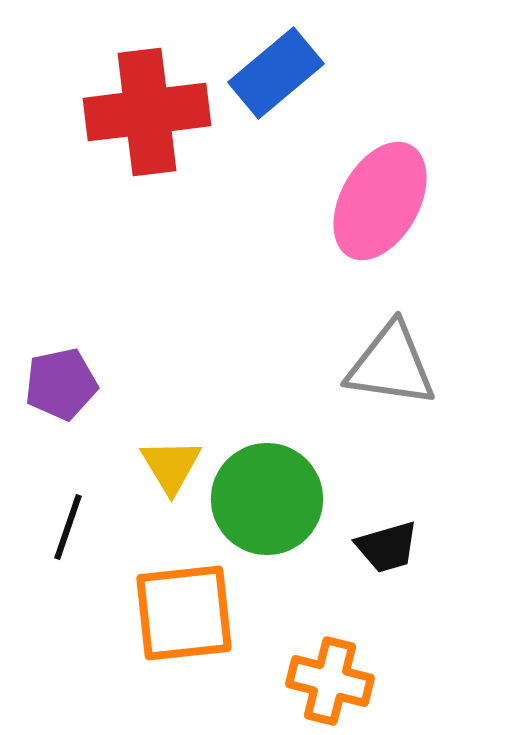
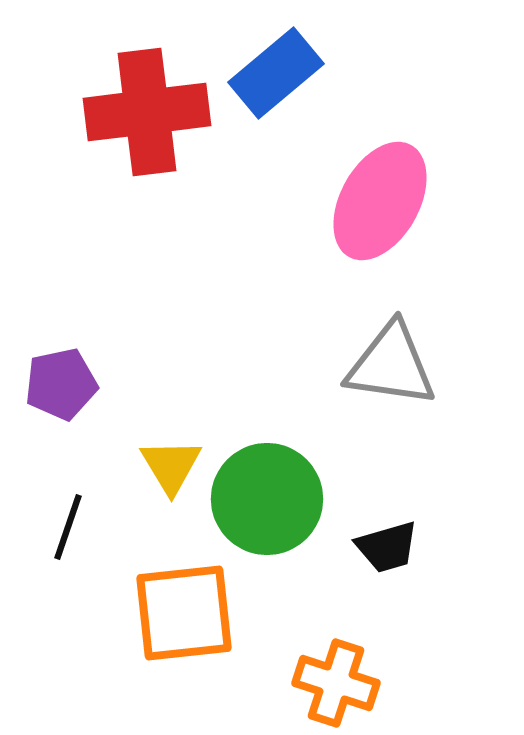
orange cross: moved 6 px right, 2 px down; rotated 4 degrees clockwise
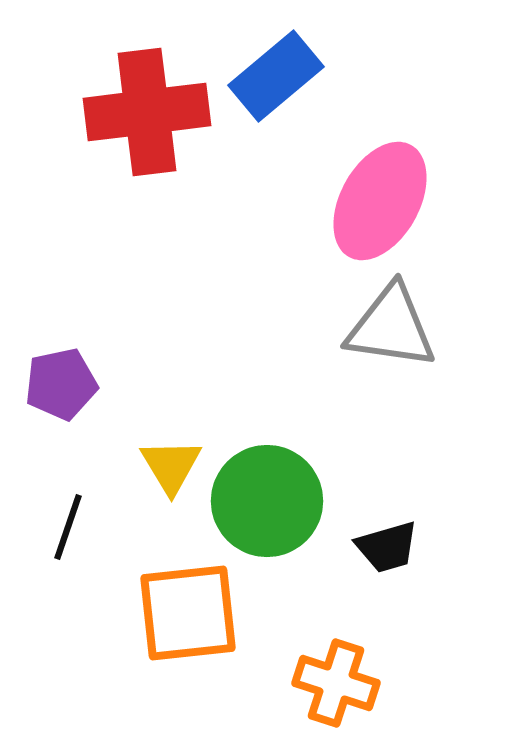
blue rectangle: moved 3 px down
gray triangle: moved 38 px up
green circle: moved 2 px down
orange square: moved 4 px right
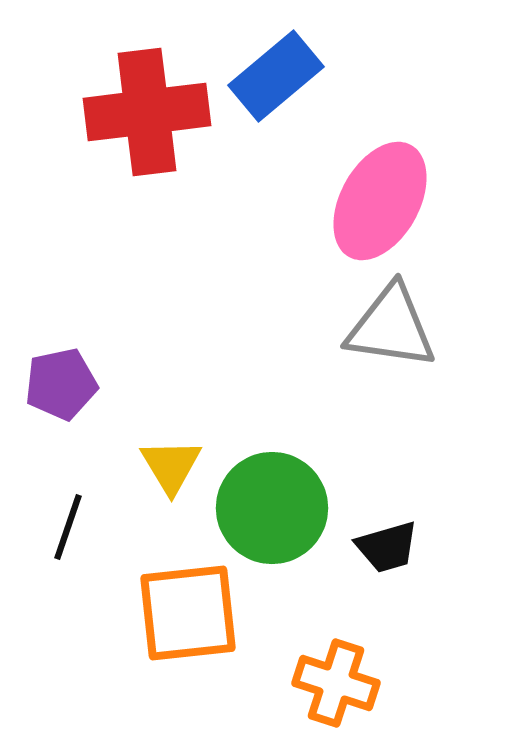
green circle: moved 5 px right, 7 px down
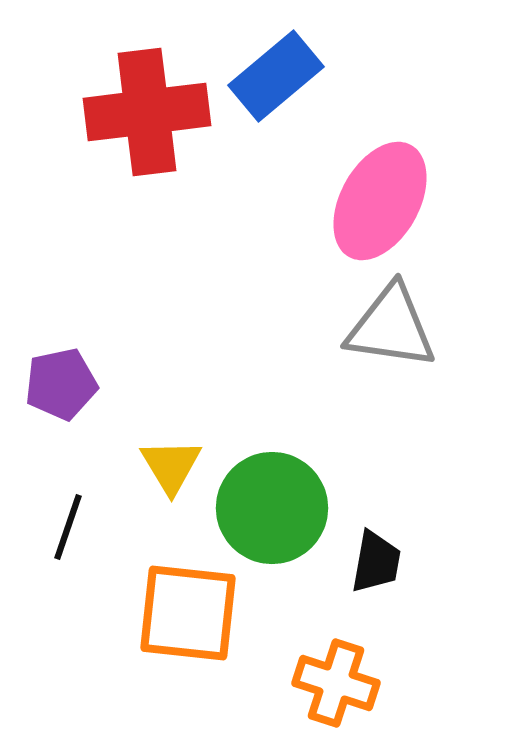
black trapezoid: moved 11 px left, 15 px down; rotated 64 degrees counterclockwise
orange square: rotated 12 degrees clockwise
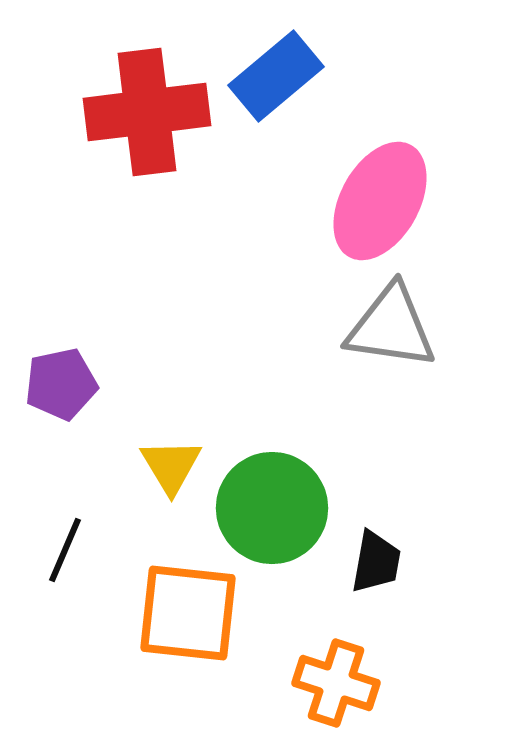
black line: moved 3 px left, 23 px down; rotated 4 degrees clockwise
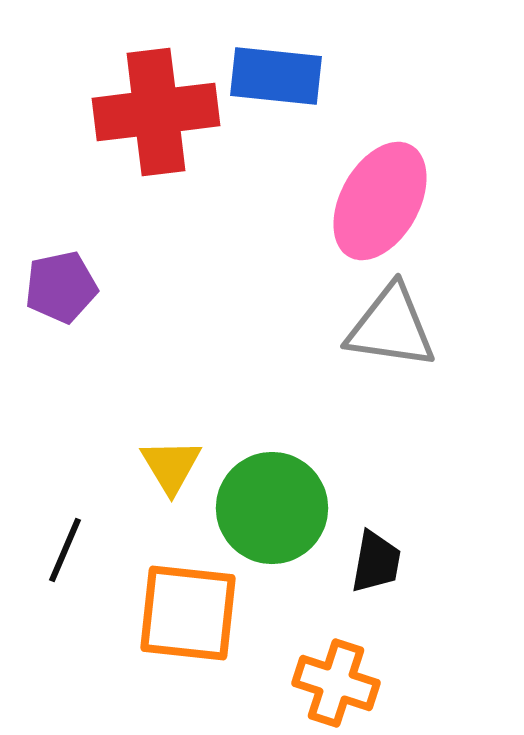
blue rectangle: rotated 46 degrees clockwise
red cross: moved 9 px right
purple pentagon: moved 97 px up
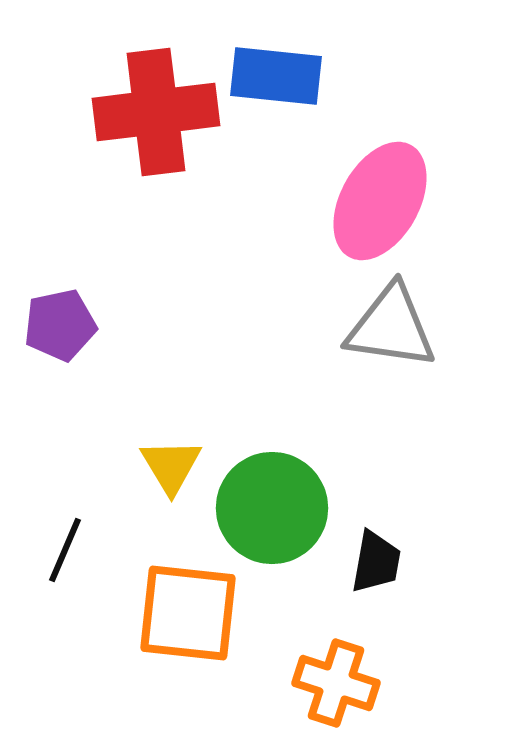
purple pentagon: moved 1 px left, 38 px down
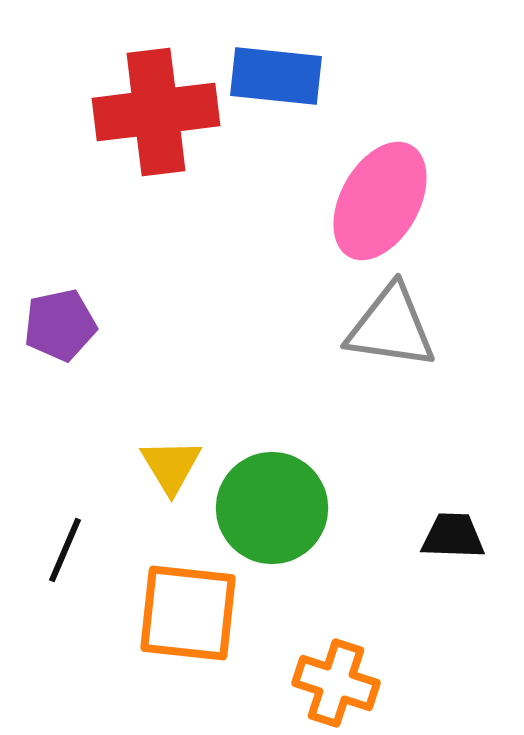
black trapezoid: moved 77 px right, 26 px up; rotated 98 degrees counterclockwise
